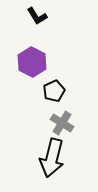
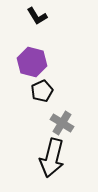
purple hexagon: rotated 12 degrees counterclockwise
black pentagon: moved 12 px left
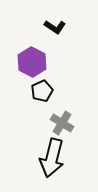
black L-shape: moved 18 px right, 11 px down; rotated 25 degrees counterclockwise
purple hexagon: rotated 12 degrees clockwise
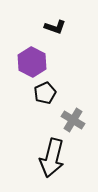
black L-shape: rotated 15 degrees counterclockwise
black pentagon: moved 3 px right, 2 px down
gray cross: moved 11 px right, 3 px up
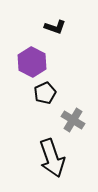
black arrow: rotated 33 degrees counterclockwise
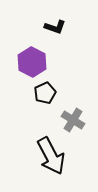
black arrow: moved 1 px left, 2 px up; rotated 9 degrees counterclockwise
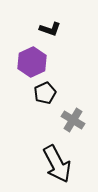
black L-shape: moved 5 px left, 2 px down
purple hexagon: rotated 8 degrees clockwise
black arrow: moved 6 px right, 8 px down
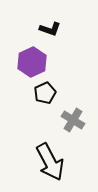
black arrow: moved 7 px left, 2 px up
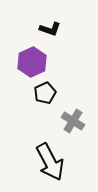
gray cross: moved 1 px down
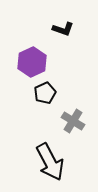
black L-shape: moved 13 px right
